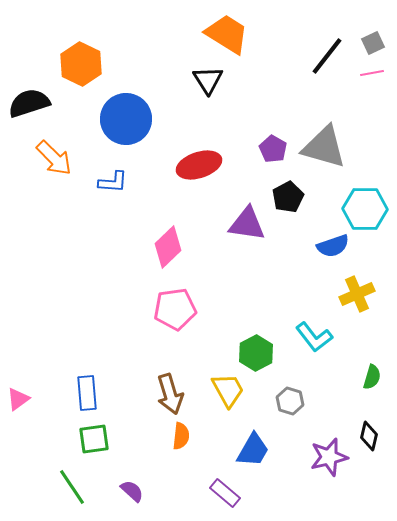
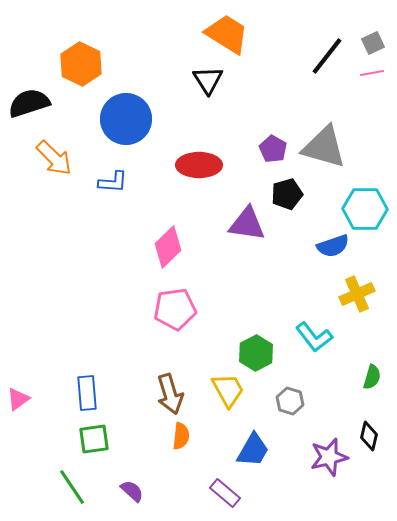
red ellipse: rotated 18 degrees clockwise
black pentagon: moved 1 px left, 3 px up; rotated 12 degrees clockwise
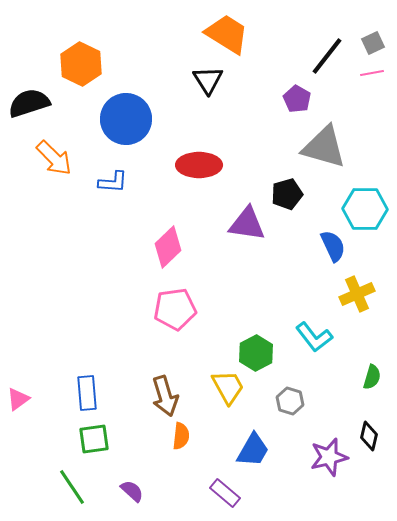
purple pentagon: moved 24 px right, 50 px up
blue semicircle: rotated 96 degrees counterclockwise
yellow trapezoid: moved 3 px up
brown arrow: moved 5 px left, 2 px down
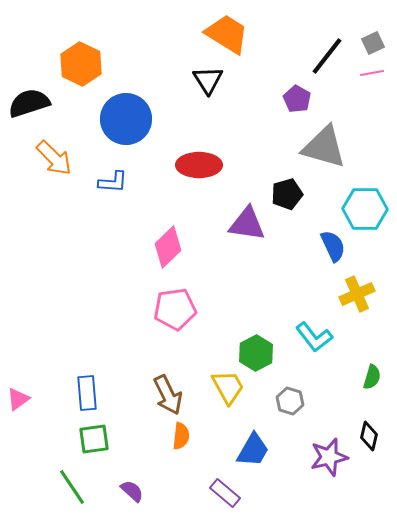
brown arrow: moved 3 px right, 1 px up; rotated 9 degrees counterclockwise
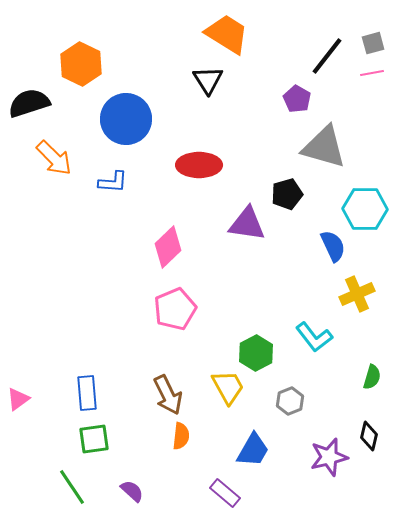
gray square: rotated 10 degrees clockwise
pink pentagon: rotated 15 degrees counterclockwise
gray hexagon: rotated 20 degrees clockwise
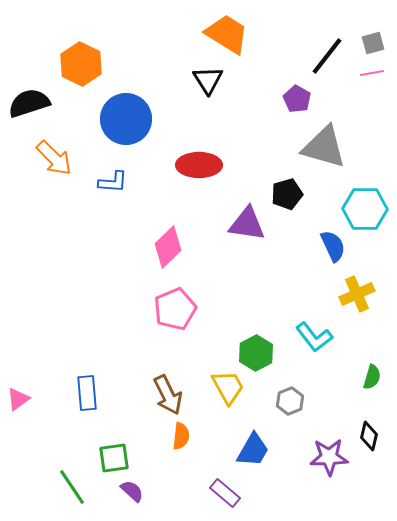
green square: moved 20 px right, 19 px down
purple star: rotated 12 degrees clockwise
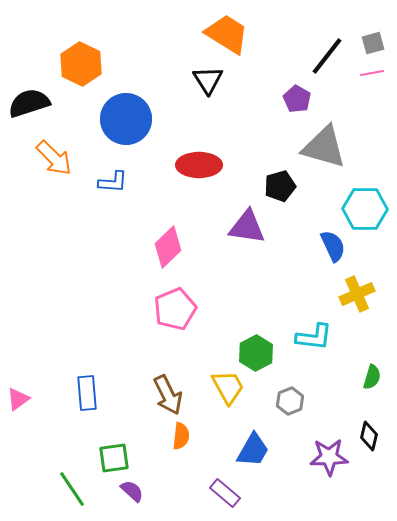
black pentagon: moved 7 px left, 8 px up
purple triangle: moved 3 px down
cyan L-shape: rotated 45 degrees counterclockwise
green line: moved 2 px down
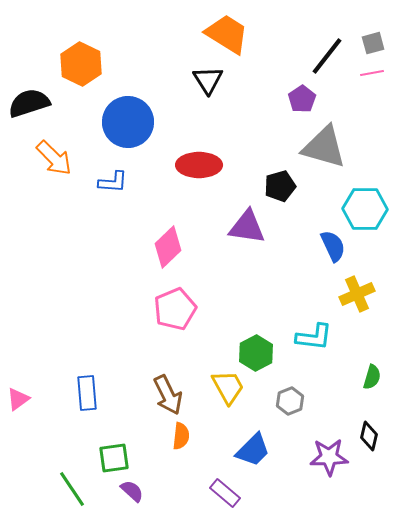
purple pentagon: moved 5 px right; rotated 8 degrees clockwise
blue circle: moved 2 px right, 3 px down
blue trapezoid: rotated 15 degrees clockwise
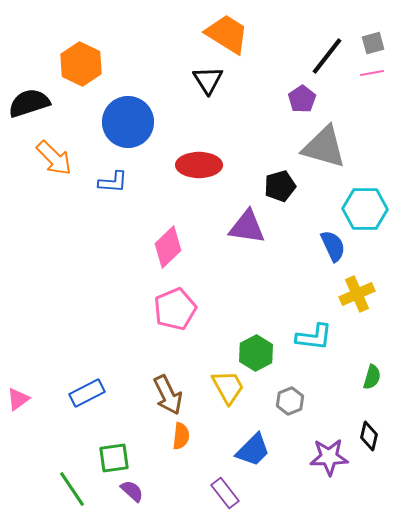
blue rectangle: rotated 68 degrees clockwise
purple rectangle: rotated 12 degrees clockwise
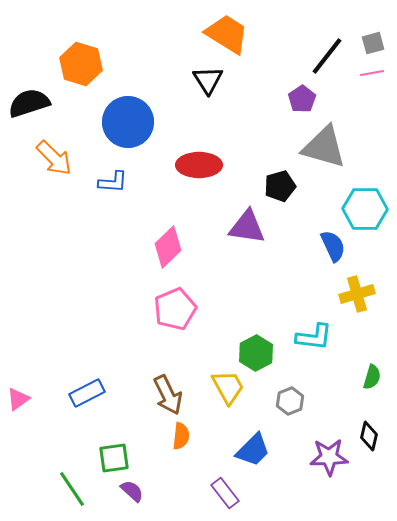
orange hexagon: rotated 9 degrees counterclockwise
yellow cross: rotated 8 degrees clockwise
